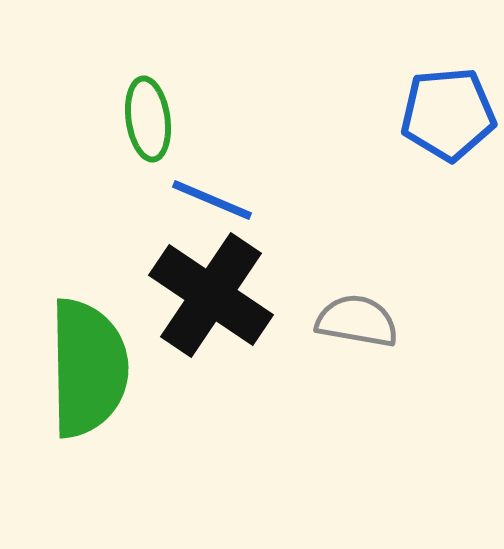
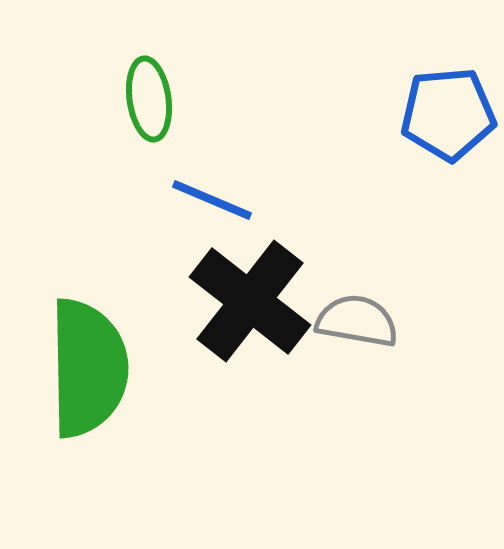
green ellipse: moved 1 px right, 20 px up
black cross: moved 39 px right, 6 px down; rotated 4 degrees clockwise
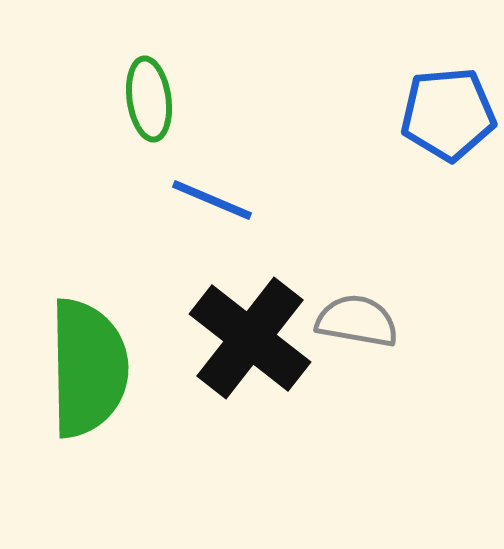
black cross: moved 37 px down
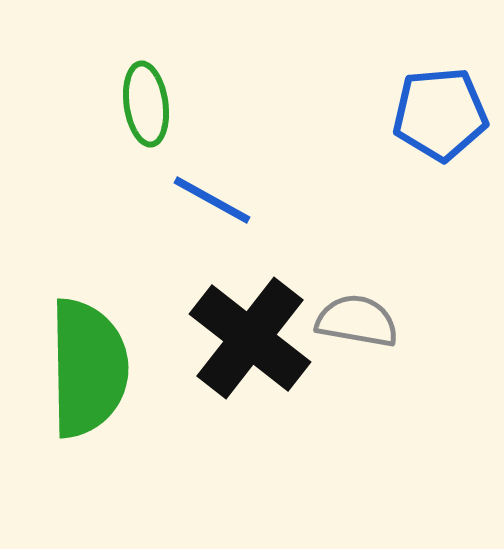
green ellipse: moved 3 px left, 5 px down
blue pentagon: moved 8 px left
blue line: rotated 6 degrees clockwise
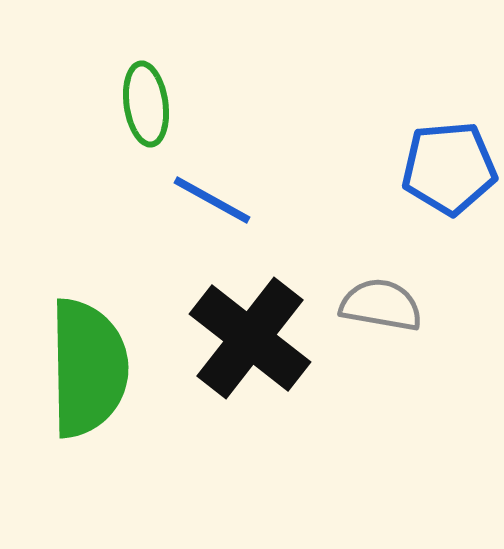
blue pentagon: moved 9 px right, 54 px down
gray semicircle: moved 24 px right, 16 px up
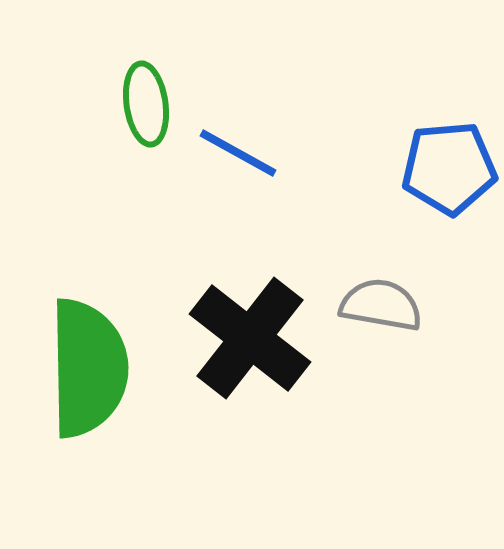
blue line: moved 26 px right, 47 px up
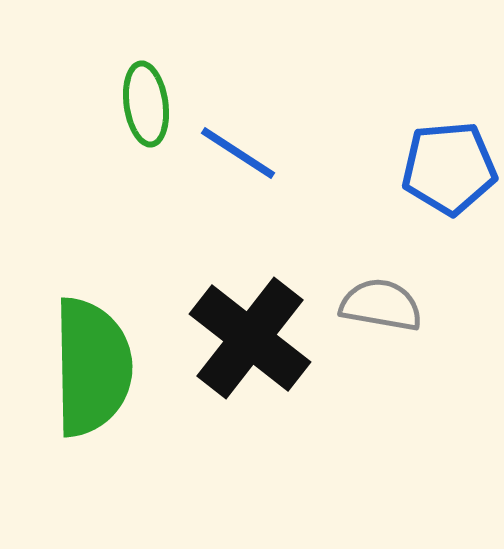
blue line: rotated 4 degrees clockwise
green semicircle: moved 4 px right, 1 px up
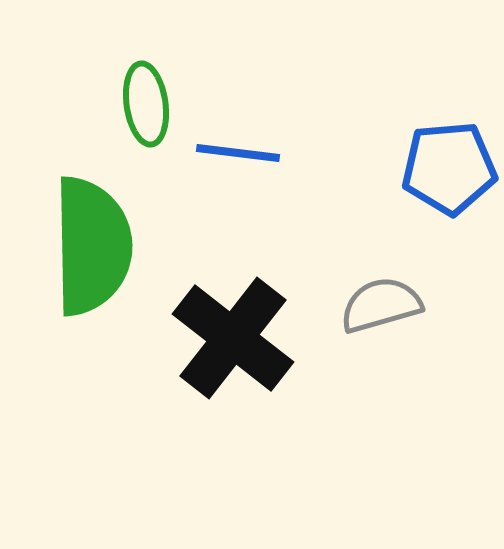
blue line: rotated 26 degrees counterclockwise
gray semicircle: rotated 26 degrees counterclockwise
black cross: moved 17 px left
green semicircle: moved 121 px up
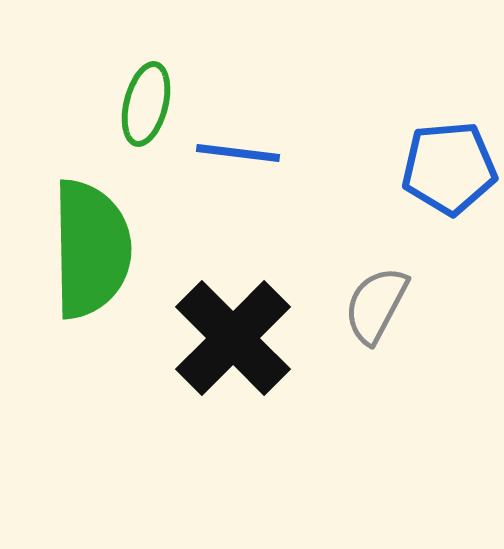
green ellipse: rotated 22 degrees clockwise
green semicircle: moved 1 px left, 3 px down
gray semicircle: moved 5 px left; rotated 46 degrees counterclockwise
black cross: rotated 7 degrees clockwise
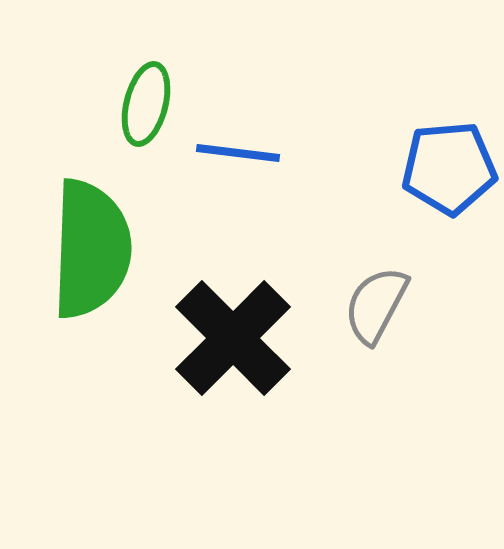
green semicircle: rotated 3 degrees clockwise
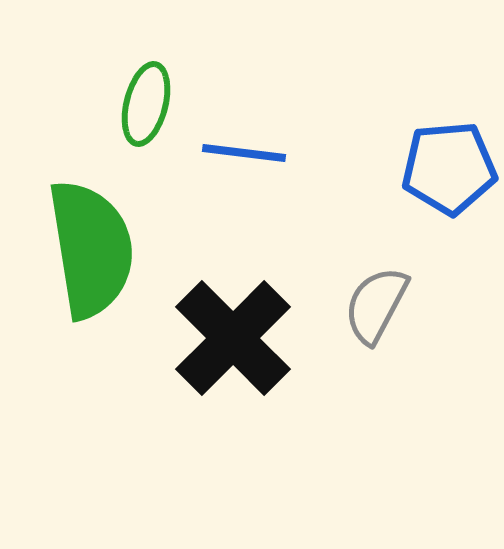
blue line: moved 6 px right
green semicircle: rotated 11 degrees counterclockwise
